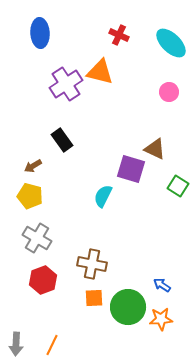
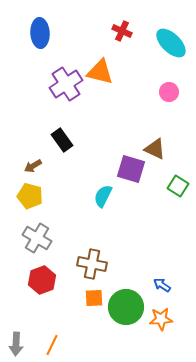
red cross: moved 3 px right, 4 px up
red hexagon: moved 1 px left
green circle: moved 2 px left
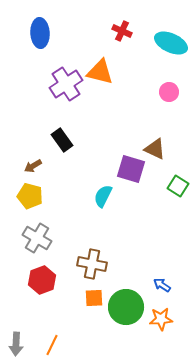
cyan ellipse: rotated 20 degrees counterclockwise
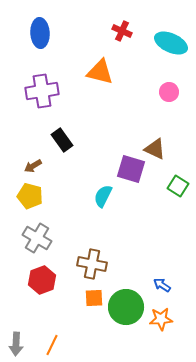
purple cross: moved 24 px left, 7 px down; rotated 24 degrees clockwise
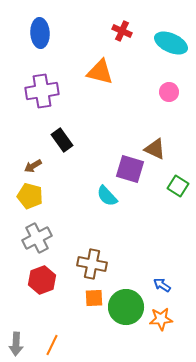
purple square: moved 1 px left
cyan semicircle: moved 4 px right; rotated 70 degrees counterclockwise
gray cross: rotated 32 degrees clockwise
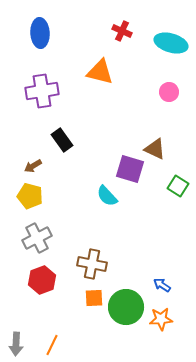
cyan ellipse: rotated 8 degrees counterclockwise
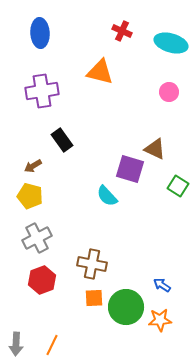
orange star: moved 1 px left, 1 px down
